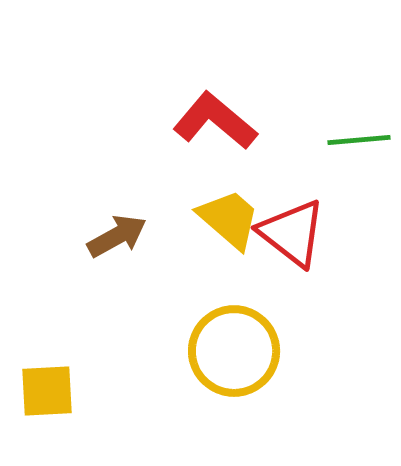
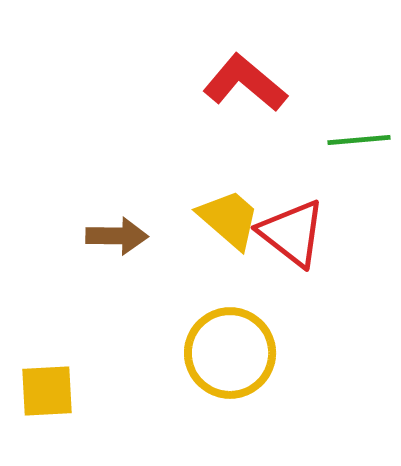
red L-shape: moved 30 px right, 38 px up
brown arrow: rotated 30 degrees clockwise
yellow circle: moved 4 px left, 2 px down
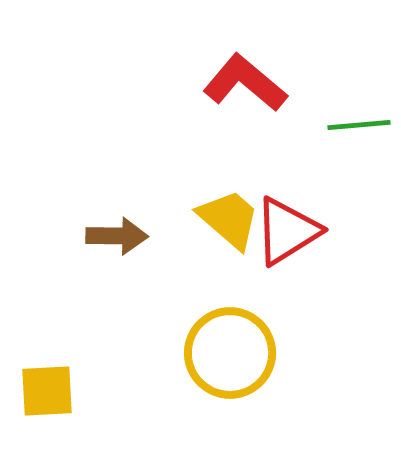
green line: moved 15 px up
red triangle: moved 5 px left, 2 px up; rotated 50 degrees clockwise
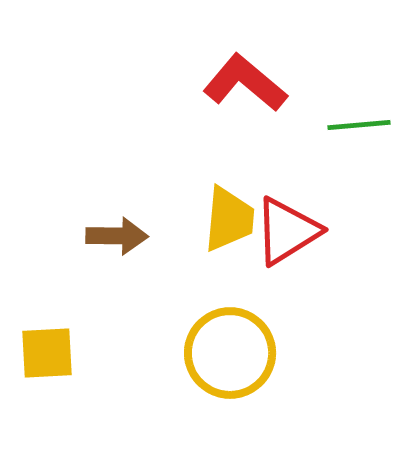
yellow trapezoid: rotated 54 degrees clockwise
yellow square: moved 38 px up
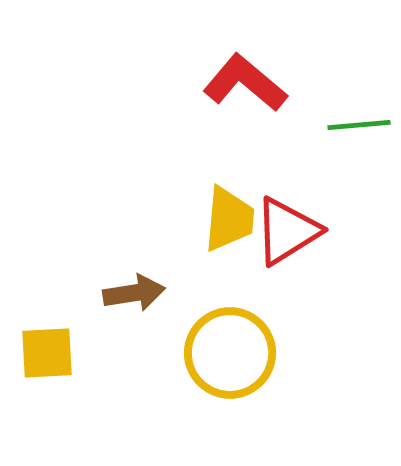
brown arrow: moved 17 px right, 57 px down; rotated 10 degrees counterclockwise
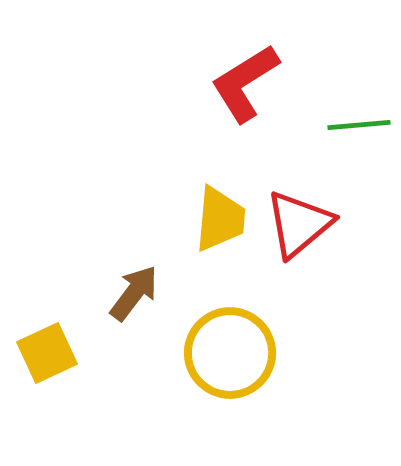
red L-shape: rotated 72 degrees counterclockwise
yellow trapezoid: moved 9 px left
red triangle: moved 12 px right, 7 px up; rotated 8 degrees counterclockwise
brown arrow: rotated 44 degrees counterclockwise
yellow square: rotated 22 degrees counterclockwise
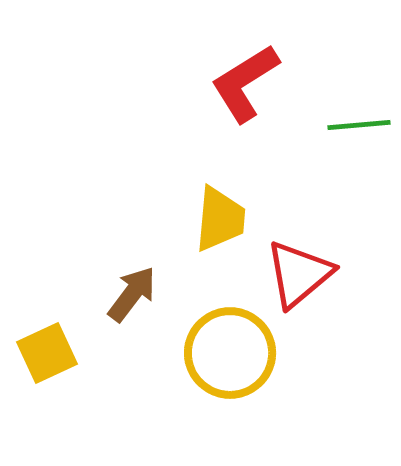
red triangle: moved 50 px down
brown arrow: moved 2 px left, 1 px down
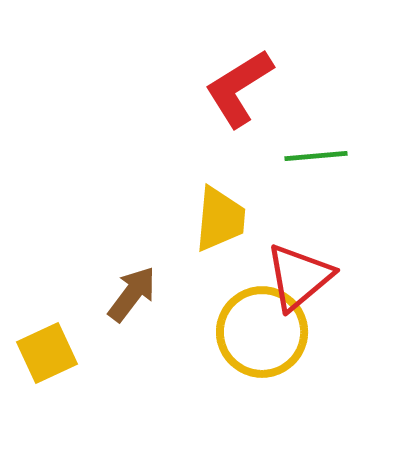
red L-shape: moved 6 px left, 5 px down
green line: moved 43 px left, 31 px down
red triangle: moved 3 px down
yellow circle: moved 32 px right, 21 px up
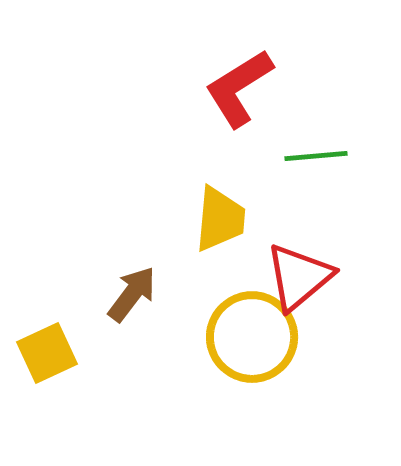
yellow circle: moved 10 px left, 5 px down
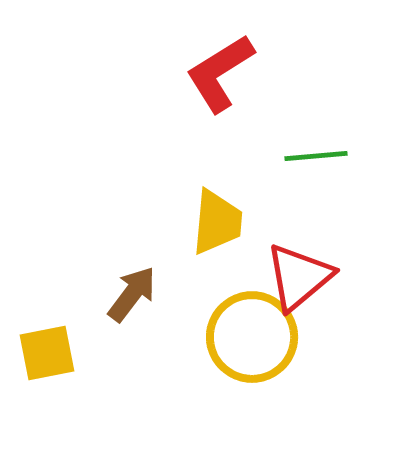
red L-shape: moved 19 px left, 15 px up
yellow trapezoid: moved 3 px left, 3 px down
yellow square: rotated 14 degrees clockwise
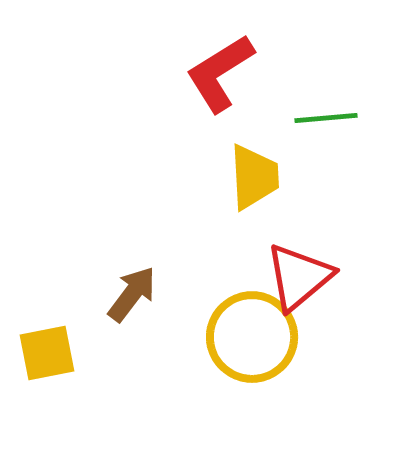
green line: moved 10 px right, 38 px up
yellow trapezoid: moved 37 px right, 45 px up; rotated 8 degrees counterclockwise
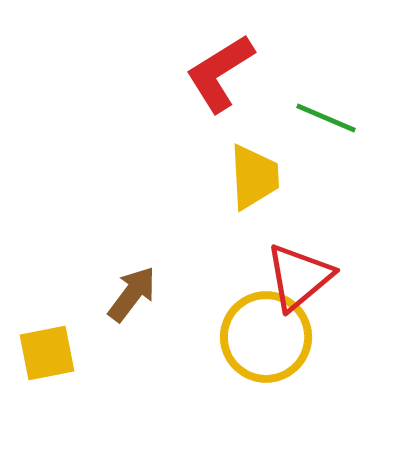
green line: rotated 28 degrees clockwise
yellow circle: moved 14 px right
